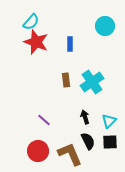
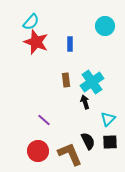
black arrow: moved 15 px up
cyan triangle: moved 1 px left, 2 px up
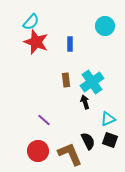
cyan triangle: rotated 21 degrees clockwise
black square: moved 2 px up; rotated 21 degrees clockwise
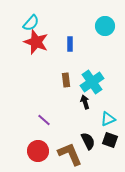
cyan semicircle: moved 1 px down
